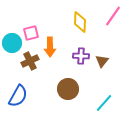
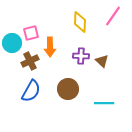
brown triangle: rotated 24 degrees counterclockwise
blue semicircle: moved 13 px right, 5 px up
cyan line: rotated 48 degrees clockwise
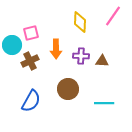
cyan circle: moved 2 px down
orange arrow: moved 6 px right, 2 px down
brown triangle: rotated 40 degrees counterclockwise
blue semicircle: moved 10 px down
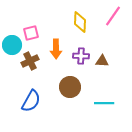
brown circle: moved 2 px right, 2 px up
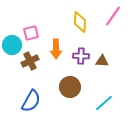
cyan line: rotated 42 degrees counterclockwise
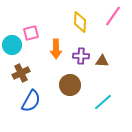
brown cross: moved 9 px left, 12 px down
brown circle: moved 2 px up
cyan line: moved 1 px left, 1 px up
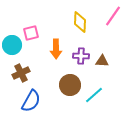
cyan line: moved 9 px left, 7 px up
